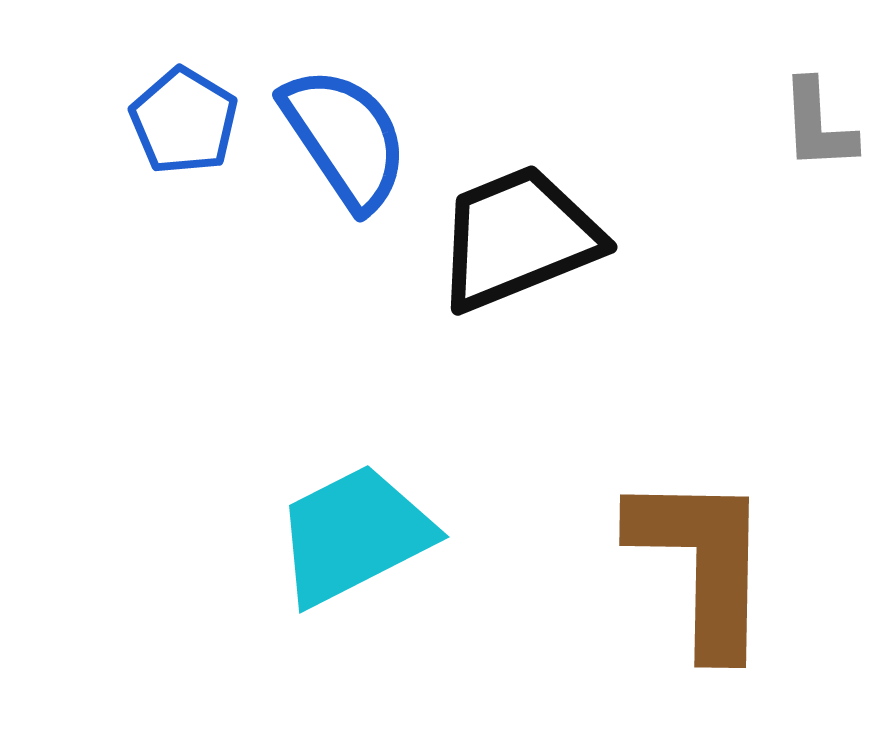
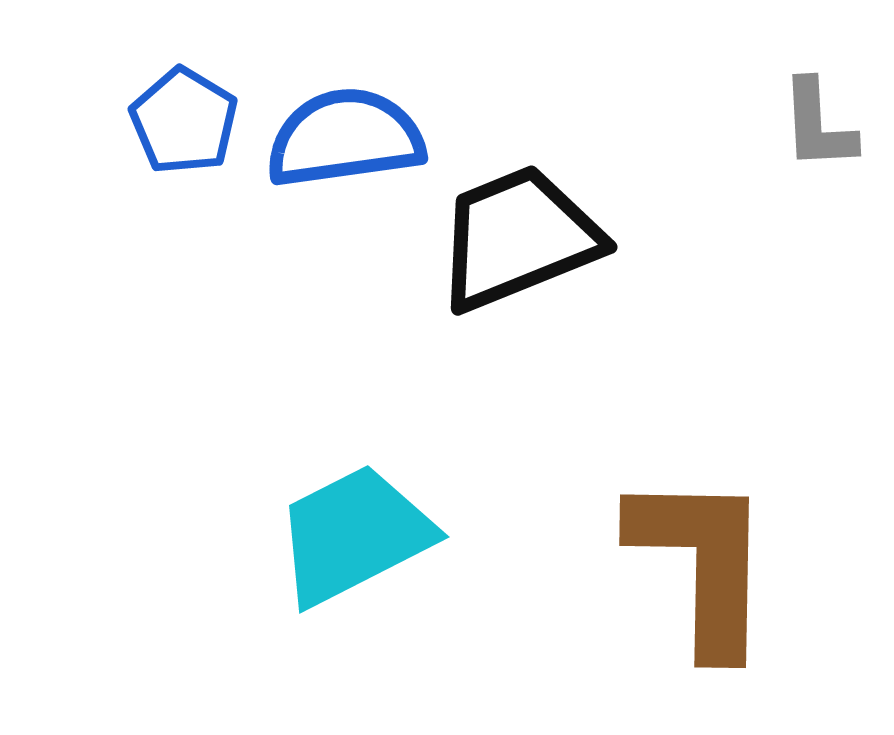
blue semicircle: rotated 64 degrees counterclockwise
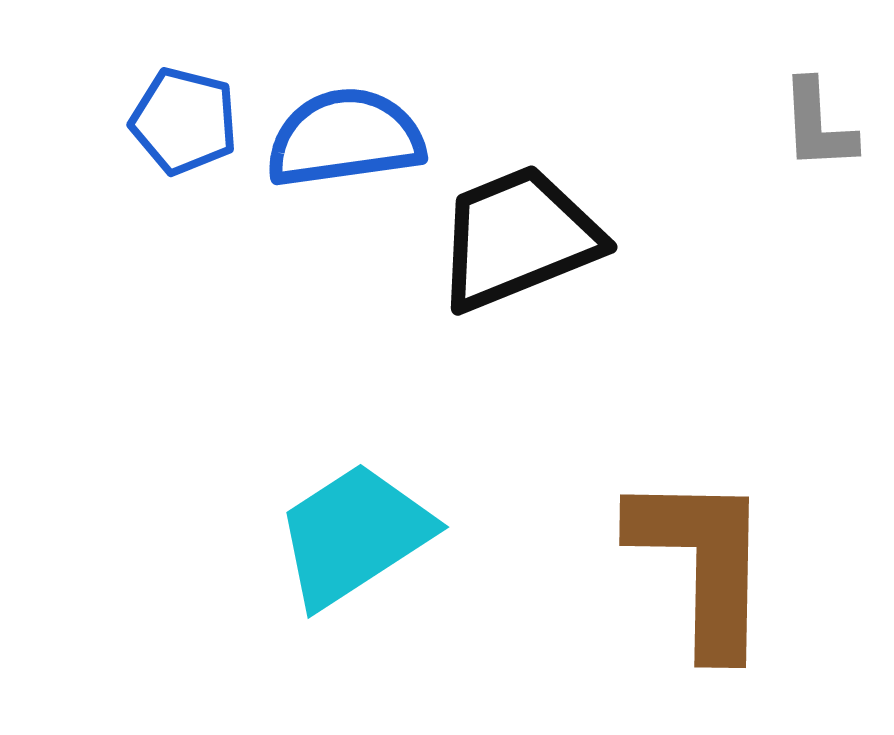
blue pentagon: rotated 17 degrees counterclockwise
cyan trapezoid: rotated 6 degrees counterclockwise
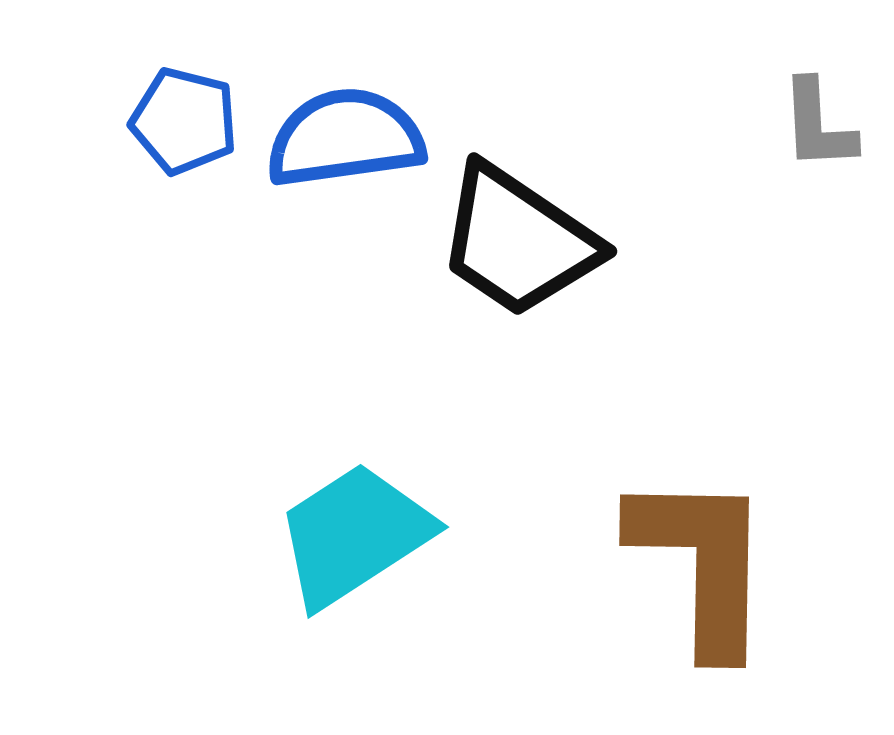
black trapezoid: moved 3 px down; rotated 124 degrees counterclockwise
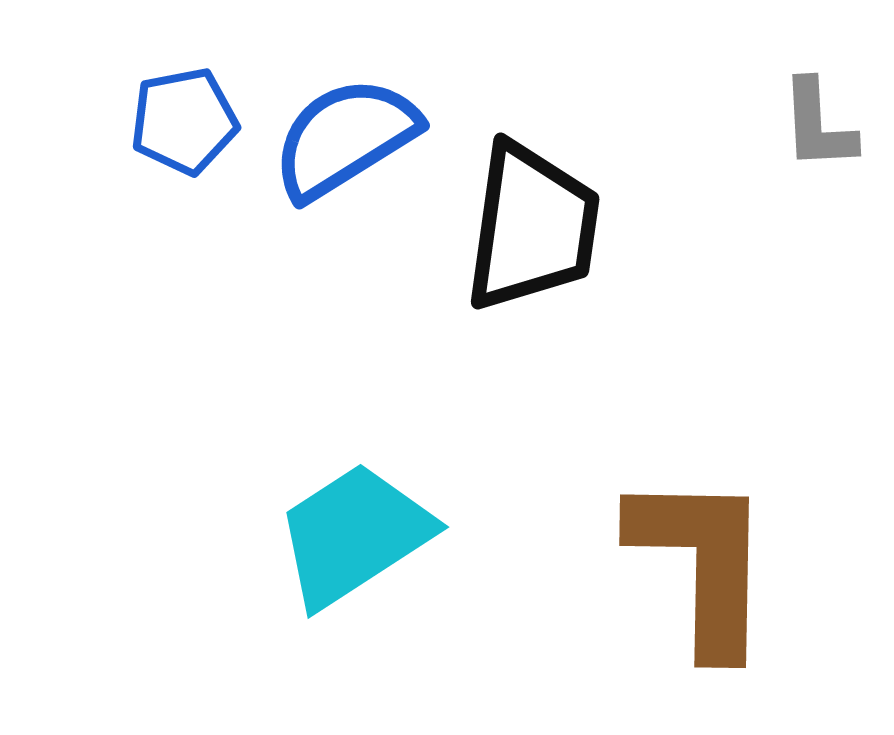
blue pentagon: rotated 25 degrees counterclockwise
blue semicircle: rotated 24 degrees counterclockwise
black trapezoid: moved 14 px right, 14 px up; rotated 116 degrees counterclockwise
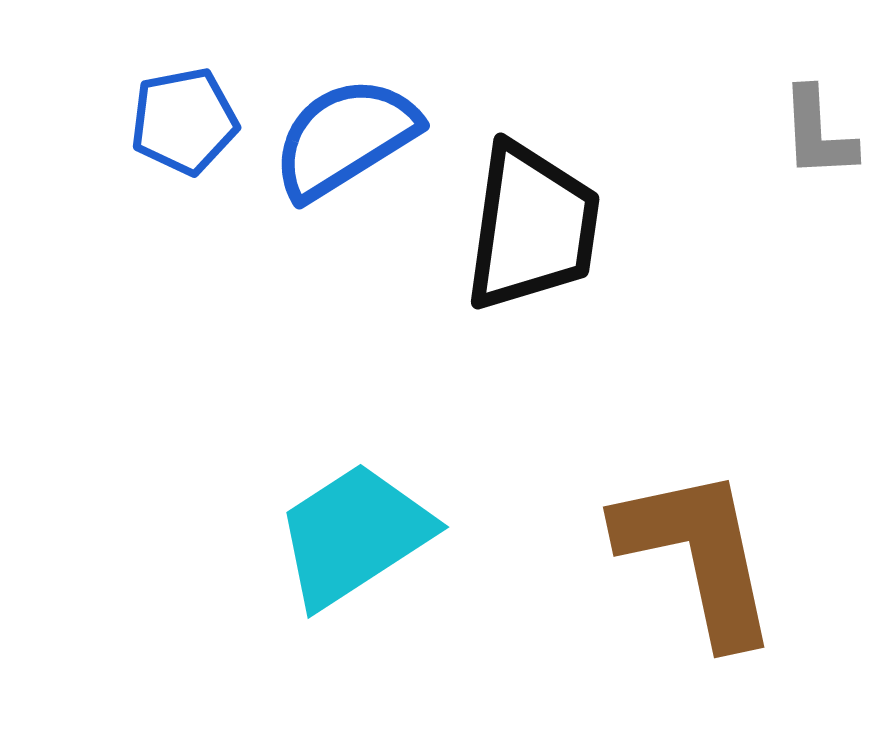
gray L-shape: moved 8 px down
brown L-shape: moved 4 px left, 8 px up; rotated 13 degrees counterclockwise
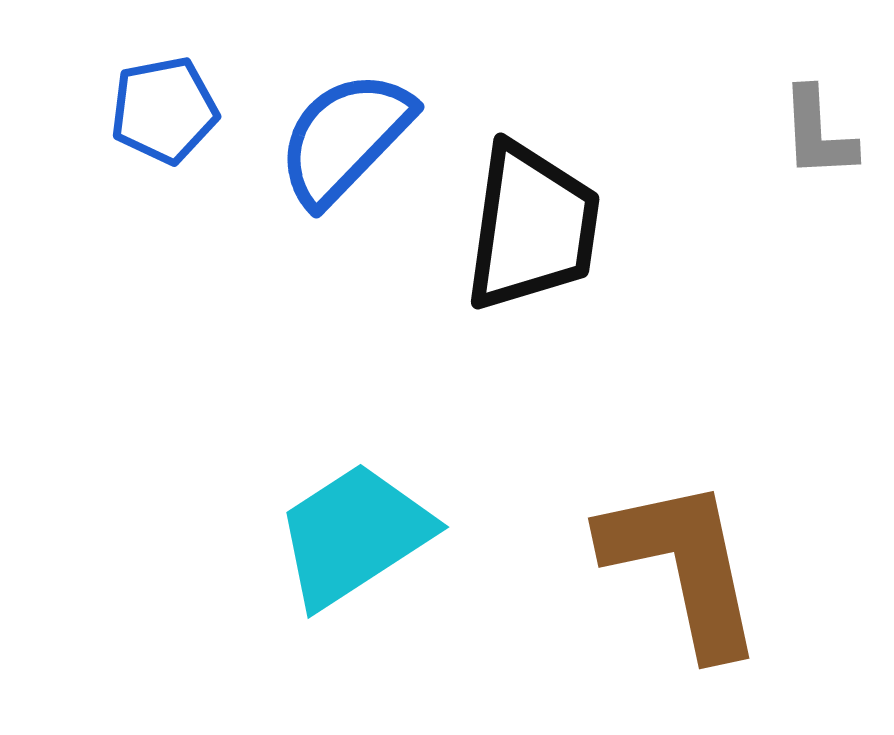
blue pentagon: moved 20 px left, 11 px up
blue semicircle: rotated 14 degrees counterclockwise
brown L-shape: moved 15 px left, 11 px down
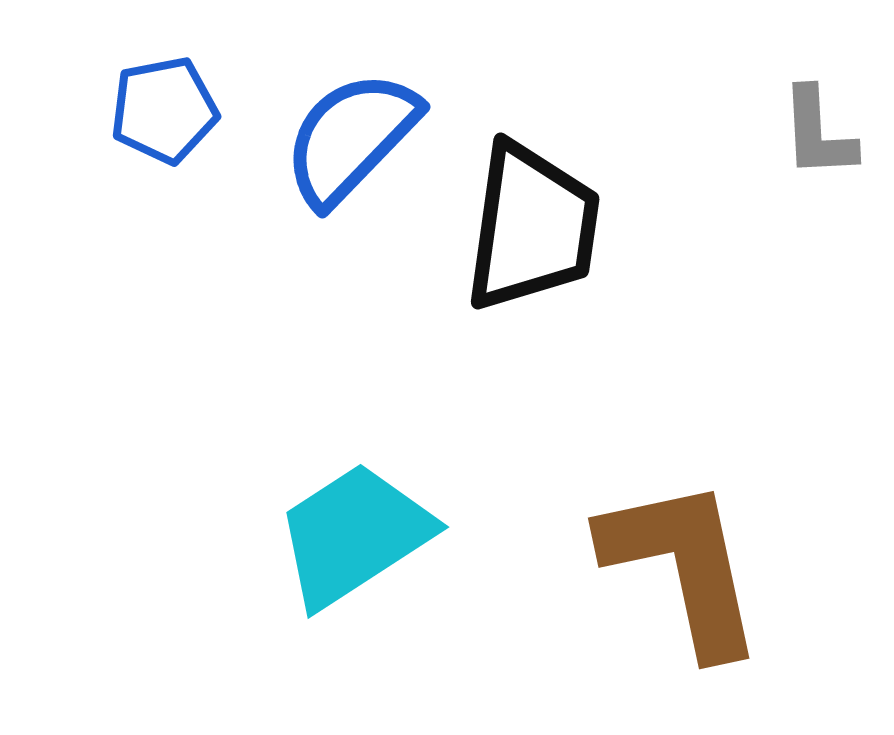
blue semicircle: moved 6 px right
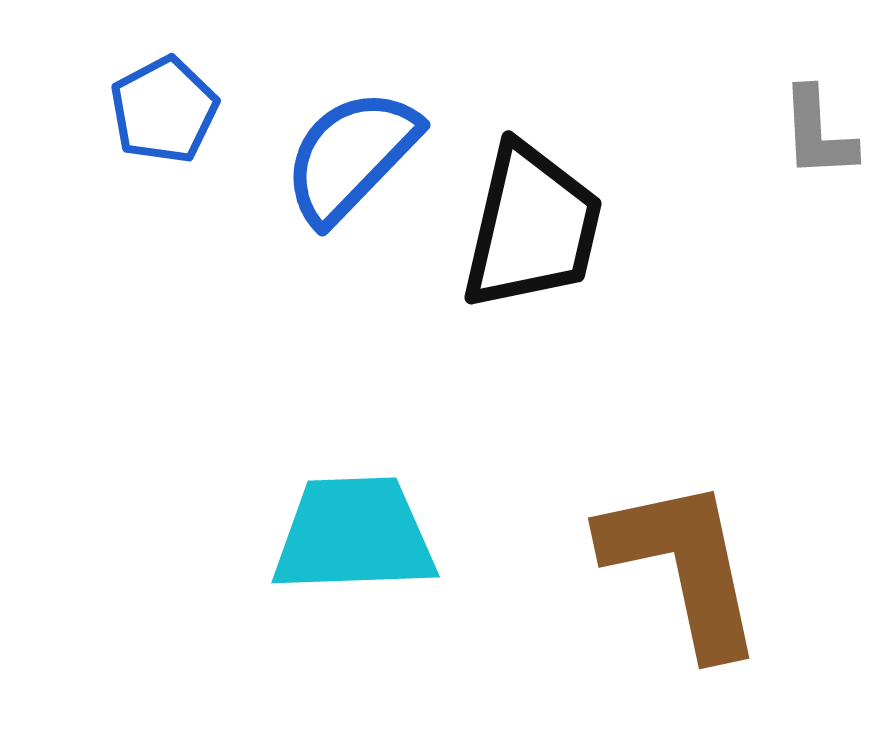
blue pentagon: rotated 17 degrees counterclockwise
blue semicircle: moved 18 px down
black trapezoid: rotated 5 degrees clockwise
cyan trapezoid: rotated 31 degrees clockwise
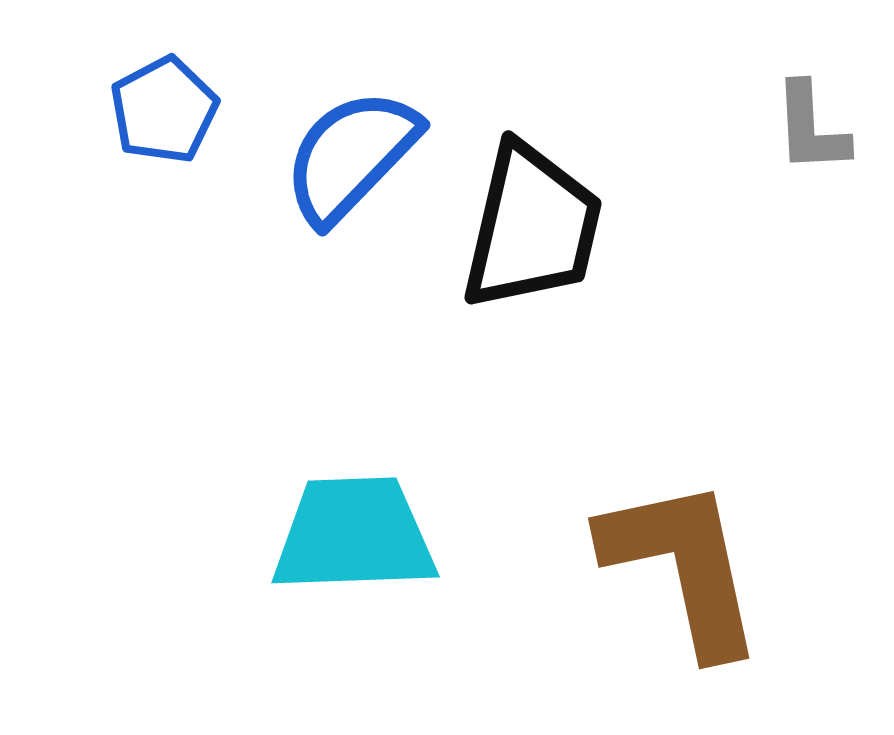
gray L-shape: moved 7 px left, 5 px up
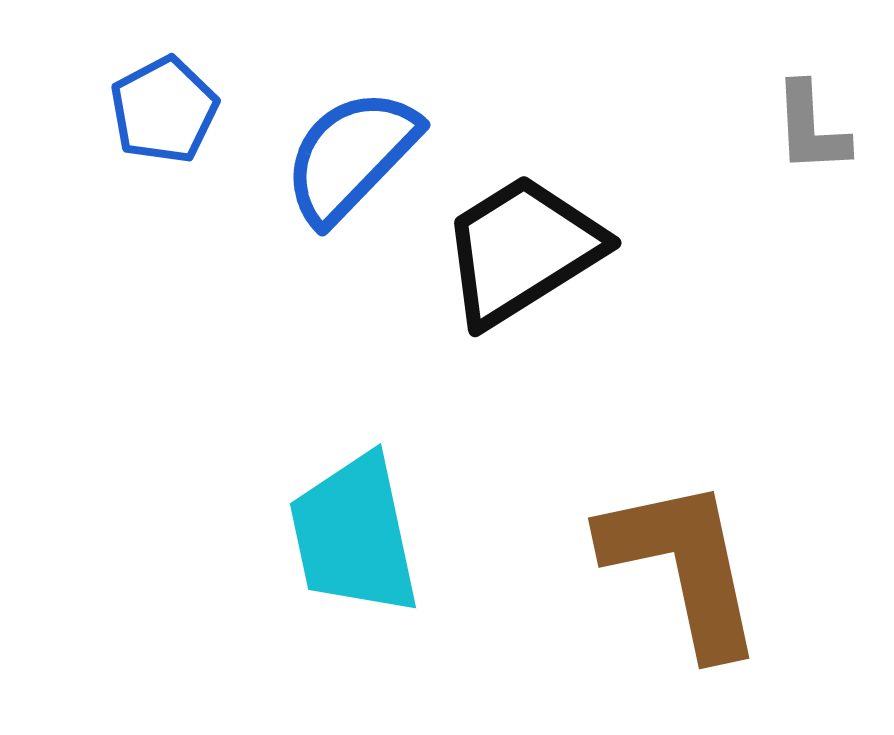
black trapezoid: moved 10 px left, 23 px down; rotated 135 degrees counterclockwise
cyan trapezoid: rotated 100 degrees counterclockwise
